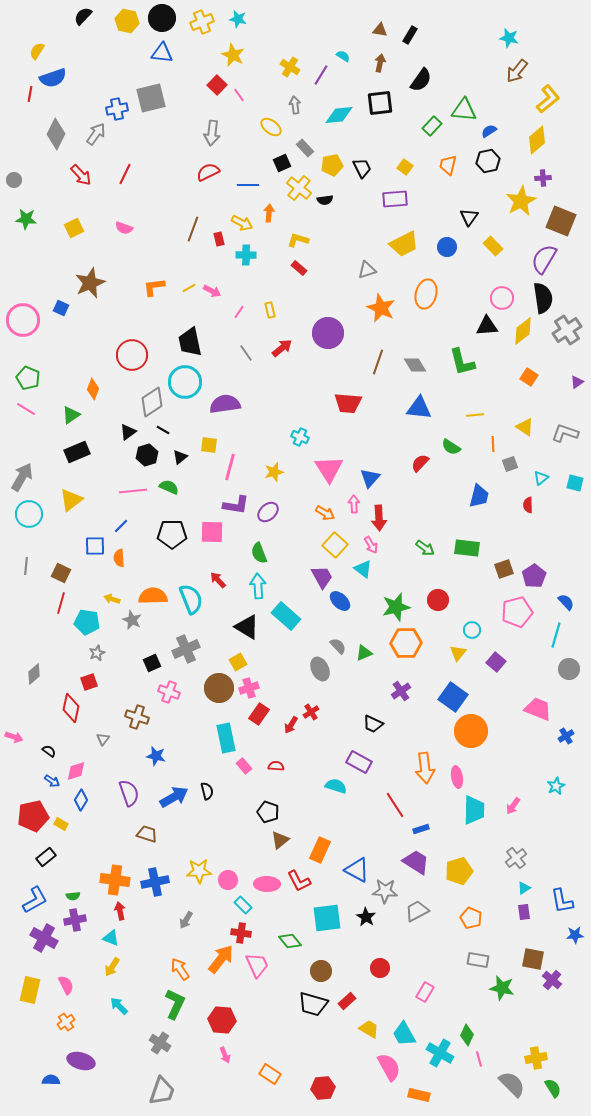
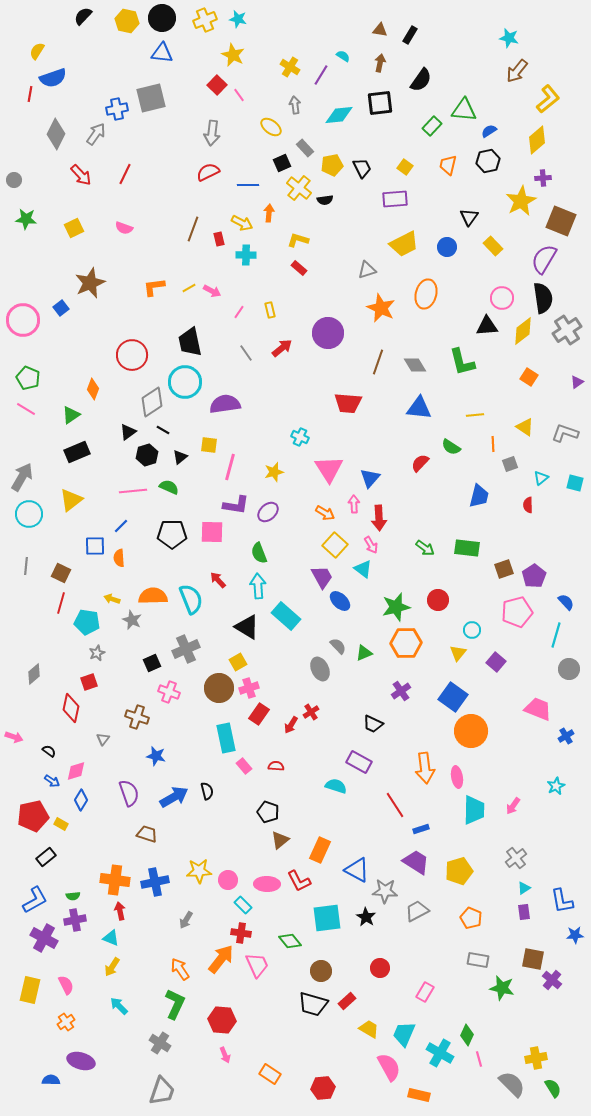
yellow cross at (202, 22): moved 3 px right, 2 px up
blue square at (61, 308): rotated 28 degrees clockwise
cyan trapezoid at (404, 1034): rotated 52 degrees clockwise
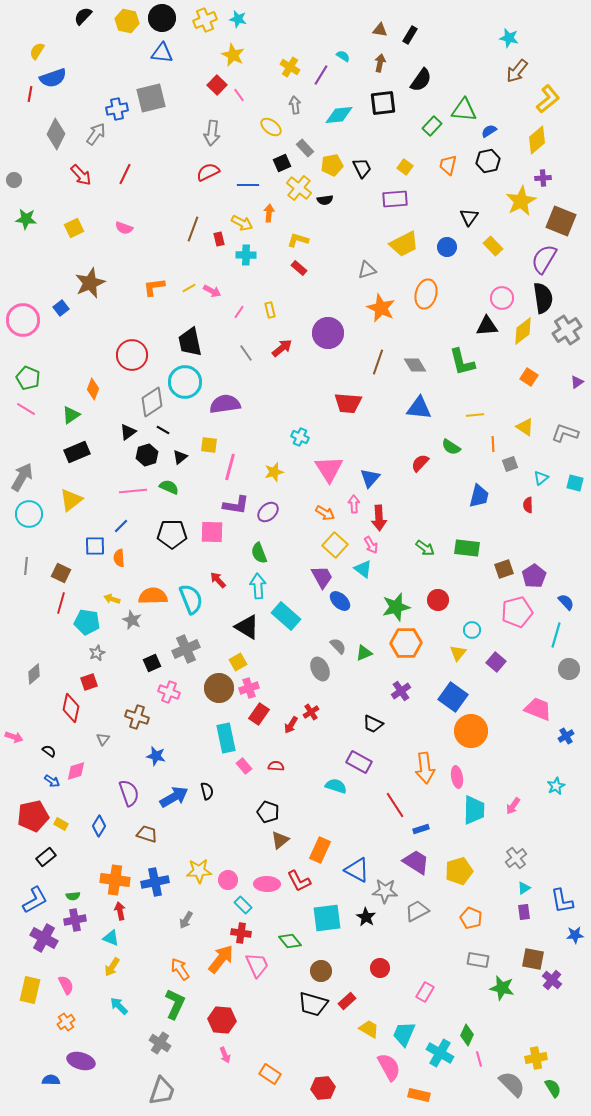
black square at (380, 103): moved 3 px right
blue diamond at (81, 800): moved 18 px right, 26 px down
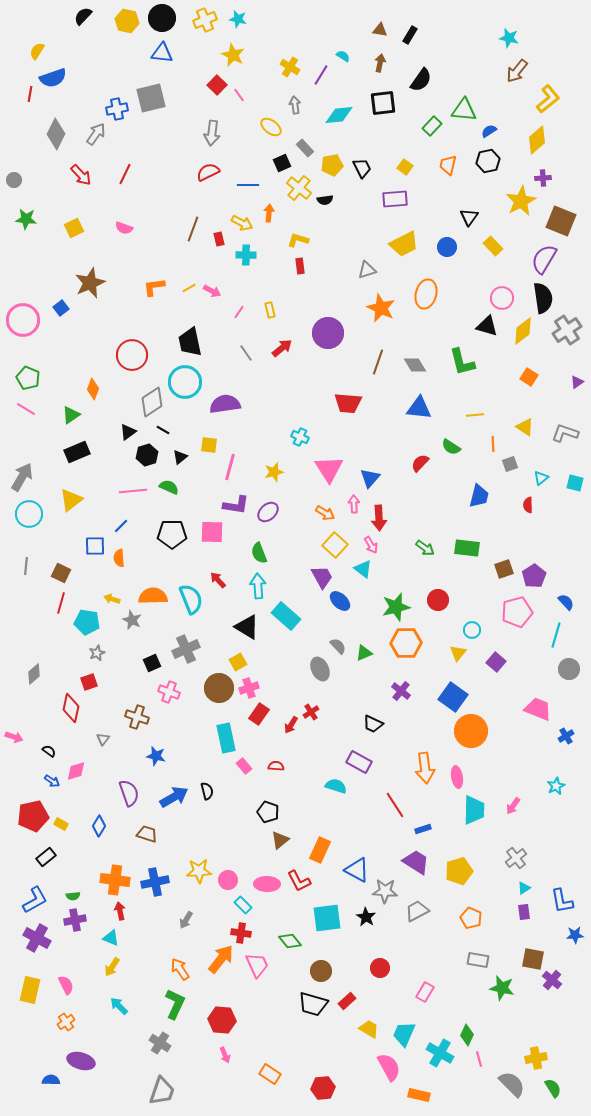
red rectangle at (299, 268): moved 1 px right, 2 px up; rotated 42 degrees clockwise
black triangle at (487, 326): rotated 20 degrees clockwise
purple cross at (401, 691): rotated 18 degrees counterclockwise
blue rectangle at (421, 829): moved 2 px right
purple cross at (44, 938): moved 7 px left
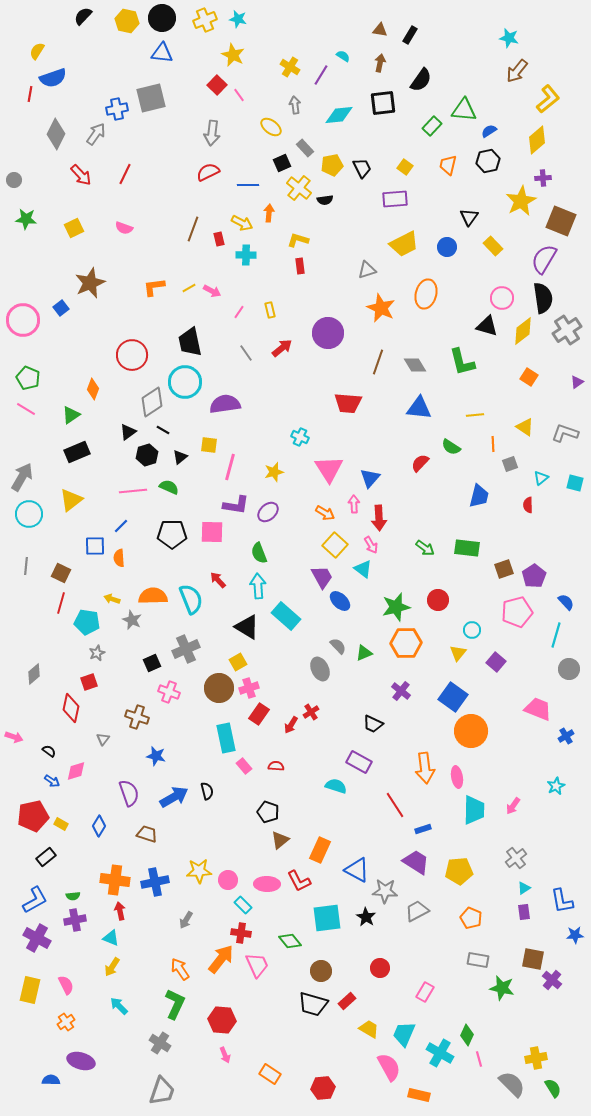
yellow pentagon at (459, 871): rotated 12 degrees clockwise
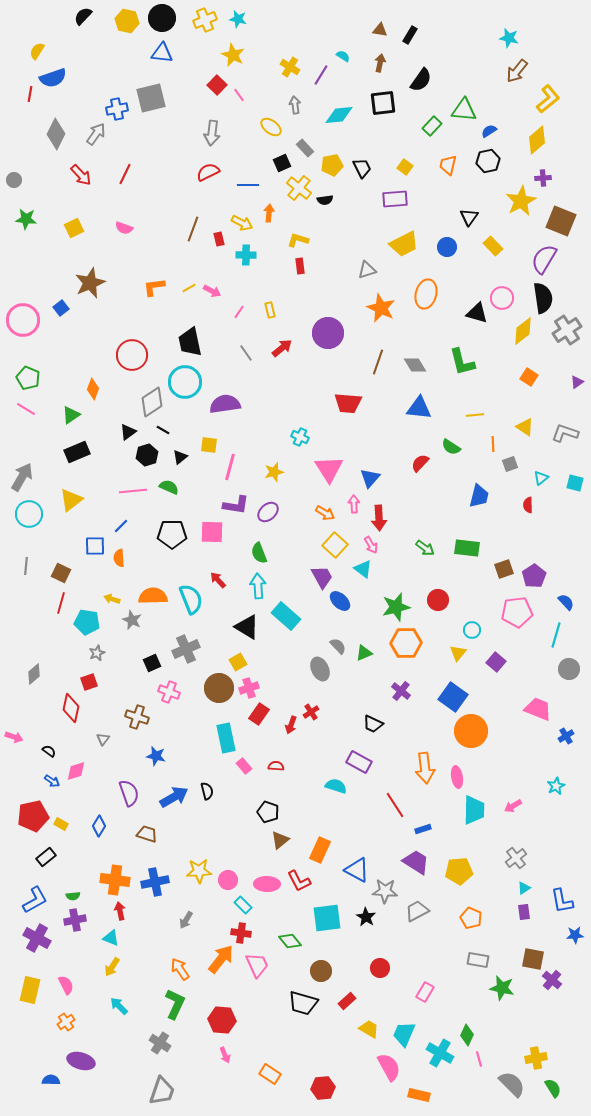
black triangle at (487, 326): moved 10 px left, 13 px up
pink pentagon at (517, 612): rotated 8 degrees clockwise
red arrow at (291, 725): rotated 12 degrees counterclockwise
pink arrow at (513, 806): rotated 24 degrees clockwise
black trapezoid at (313, 1004): moved 10 px left, 1 px up
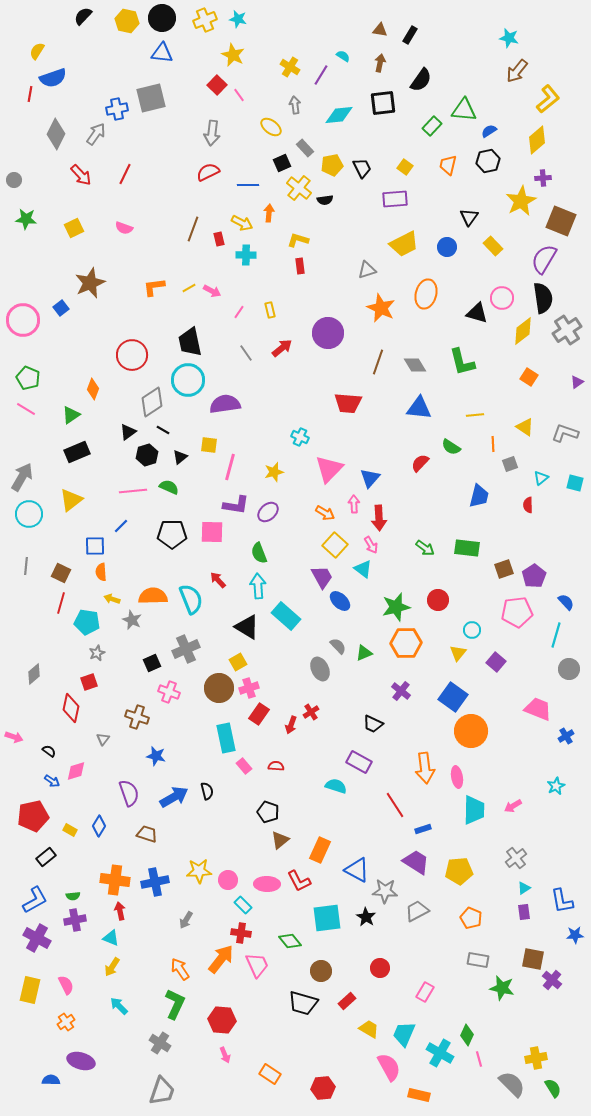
cyan circle at (185, 382): moved 3 px right, 2 px up
pink triangle at (329, 469): rotated 16 degrees clockwise
orange semicircle at (119, 558): moved 18 px left, 14 px down
yellow rectangle at (61, 824): moved 9 px right, 6 px down
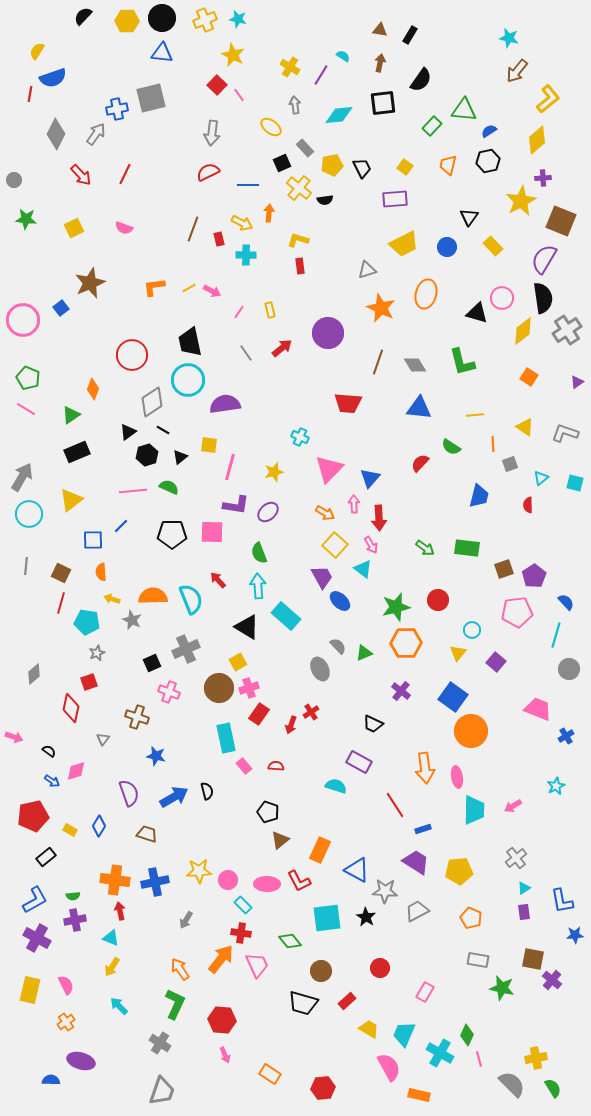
yellow hexagon at (127, 21): rotated 10 degrees counterclockwise
blue square at (95, 546): moved 2 px left, 6 px up
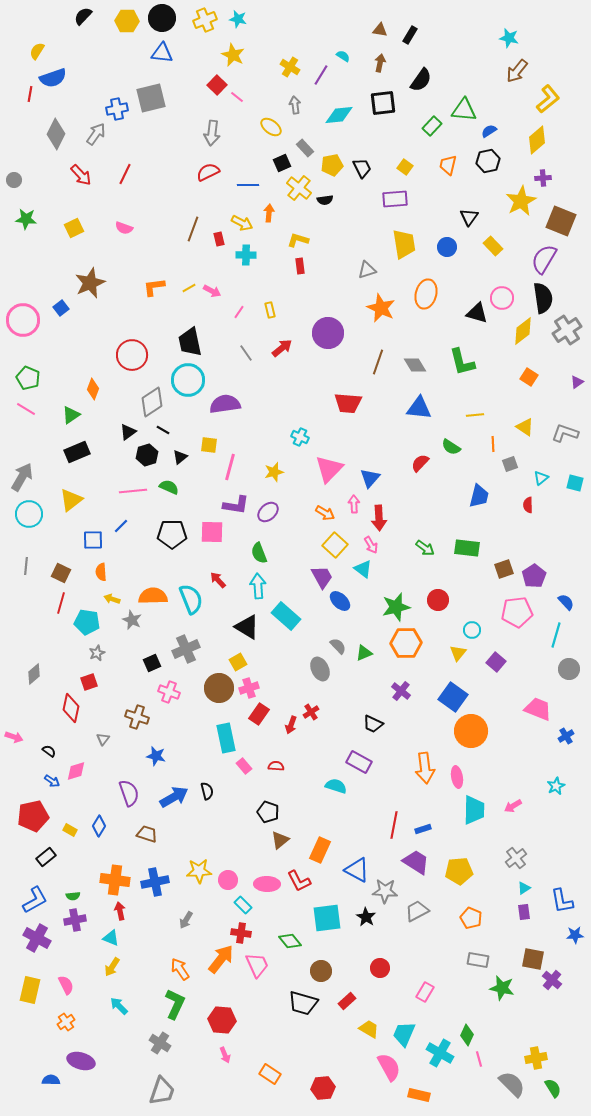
pink line at (239, 95): moved 2 px left, 2 px down; rotated 16 degrees counterclockwise
yellow trapezoid at (404, 244): rotated 72 degrees counterclockwise
red line at (395, 805): moved 1 px left, 20 px down; rotated 44 degrees clockwise
